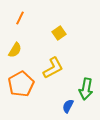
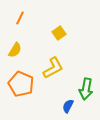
orange pentagon: rotated 20 degrees counterclockwise
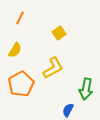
orange pentagon: rotated 20 degrees clockwise
blue semicircle: moved 4 px down
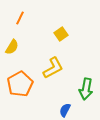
yellow square: moved 2 px right, 1 px down
yellow semicircle: moved 3 px left, 3 px up
orange pentagon: moved 1 px left
blue semicircle: moved 3 px left
